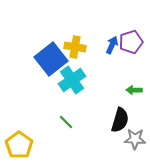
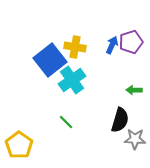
blue square: moved 1 px left, 1 px down
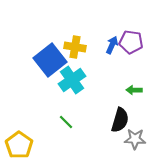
purple pentagon: rotated 25 degrees clockwise
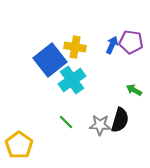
green arrow: rotated 28 degrees clockwise
gray star: moved 35 px left, 14 px up
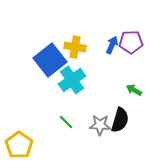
purple pentagon: rotated 10 degrees counterclockwise
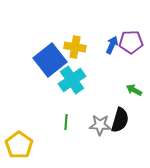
green line: rotated 49 degrees clockwise
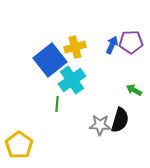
yellow cross: rotated 25 degrees counterclockwise
green line: moved 9 px left, 18 px up
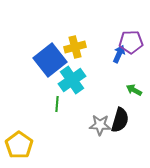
blue arrow: moved 7 px right, 9 px down
